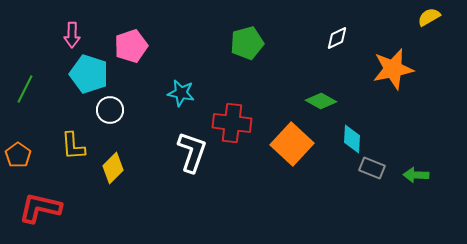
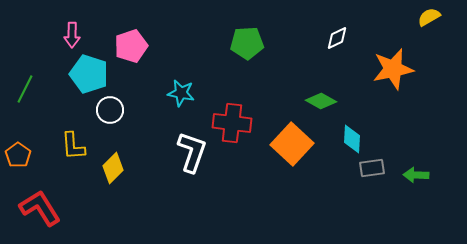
green pentagon: rotated 12 degrees clockwise
gray rectangle: rotated 30 degrees counterclockwise
red L-shape: rotated 45 degrees clockwise
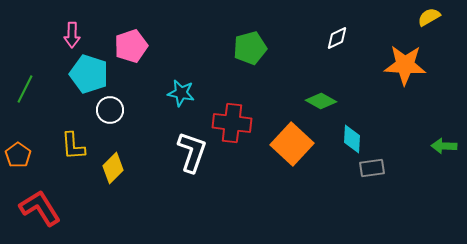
green pentagon: moved 3 px right, 5 px down; rotated 12 degrees counterclockwise
orange star: moved 12 px right, 4 px up; rotated 15 degrees clockwise
green arrow: moved 28 px right, 29 px up
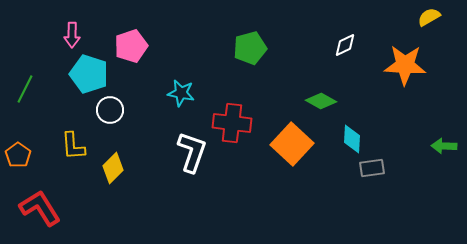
white diamond: moved 8 px right, 7 px down
